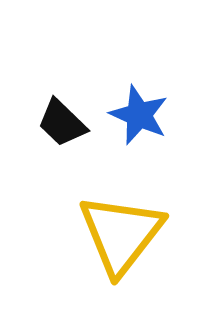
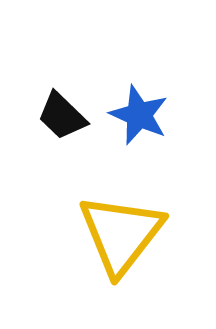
black trapezoid: moved 7 px up
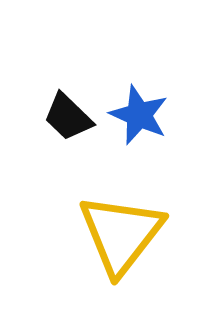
black trapezoid: moved 6 px right, 1 px down
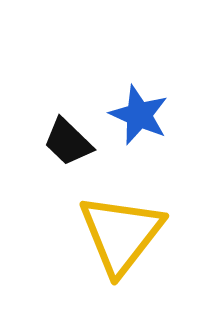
black trapezoid: moved 25 px down
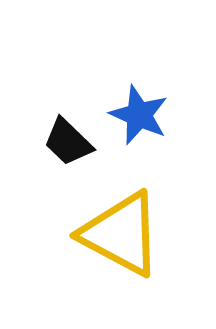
yellow triangle: rotated 40 degrees counterclockwise
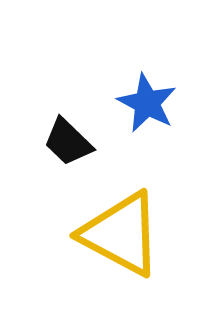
blue star: moved 8 px right, 12 px up; rotated 4 degrees clockwise
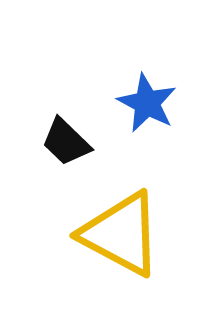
black trapezoid: moved 2 px left
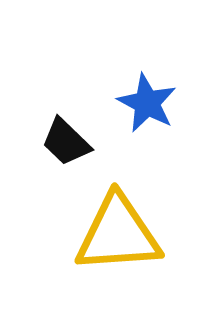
yellow triangle: moved 3 px left; rotated 32 degrees counterclockwise
